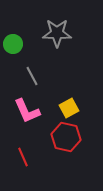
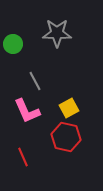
gray line: moved 3 px right, 5 px down
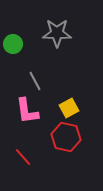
pink L-shape: rotated 16 degrees clockwise
red line: rotated 18 degrees counterclockwise
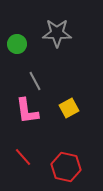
green circle: moved 4 px right
red hexagon: moved 30 px down
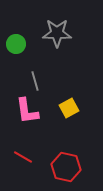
green circle: moved 1 px left
gray line: rotated 12 degrees clockwise
red line: rotated 18 degrees counterclockwise
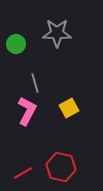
gray line: moved 2 px down
pink L-shape: rotated 144 degrees counterclockwise
red line: moved 16 px down; rotated 60 degrees counterclockwise
red hexagon: moved 5 px left
